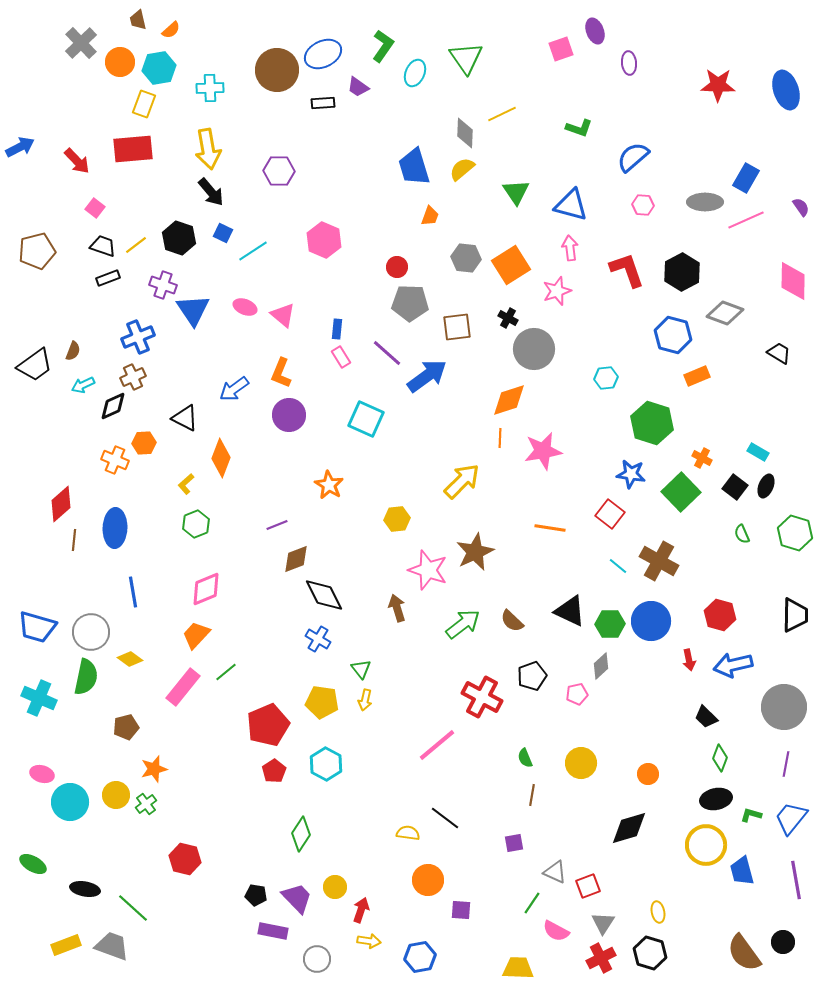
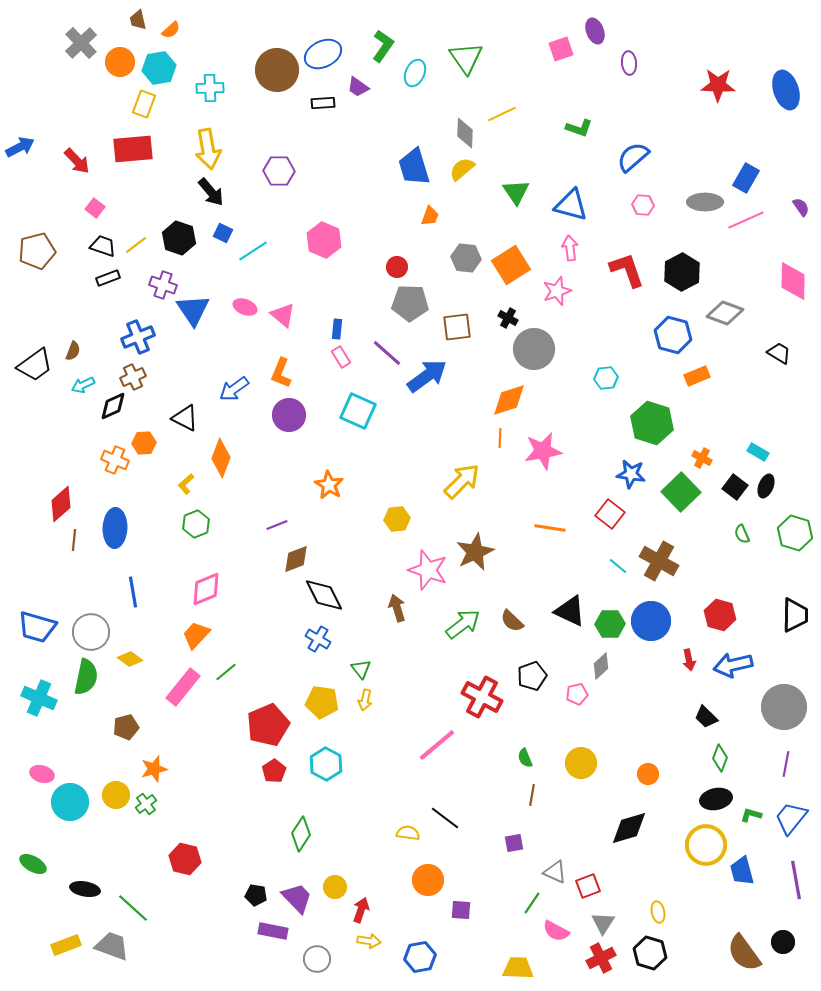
cyan square at (366, 419): moved 8 px left, 8 px up
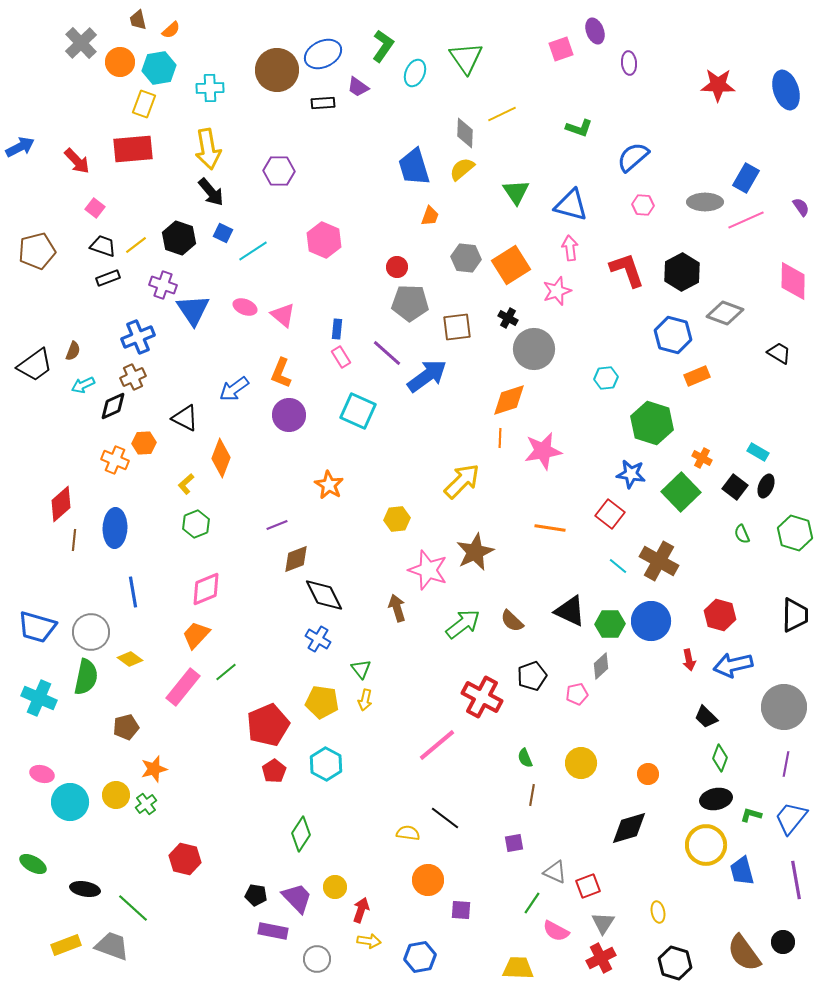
black hexagon at (650, 953): moved 25 px right, 10 px down
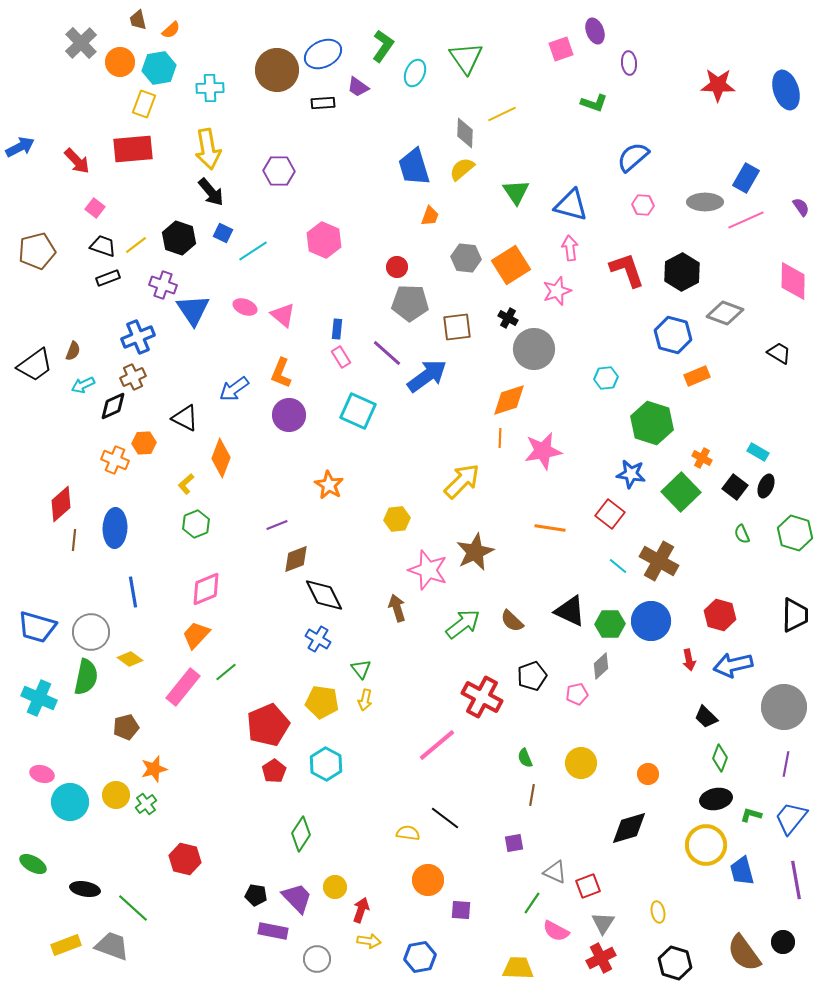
green L-shape at (579, 128): moved 15 px right, 25 px up
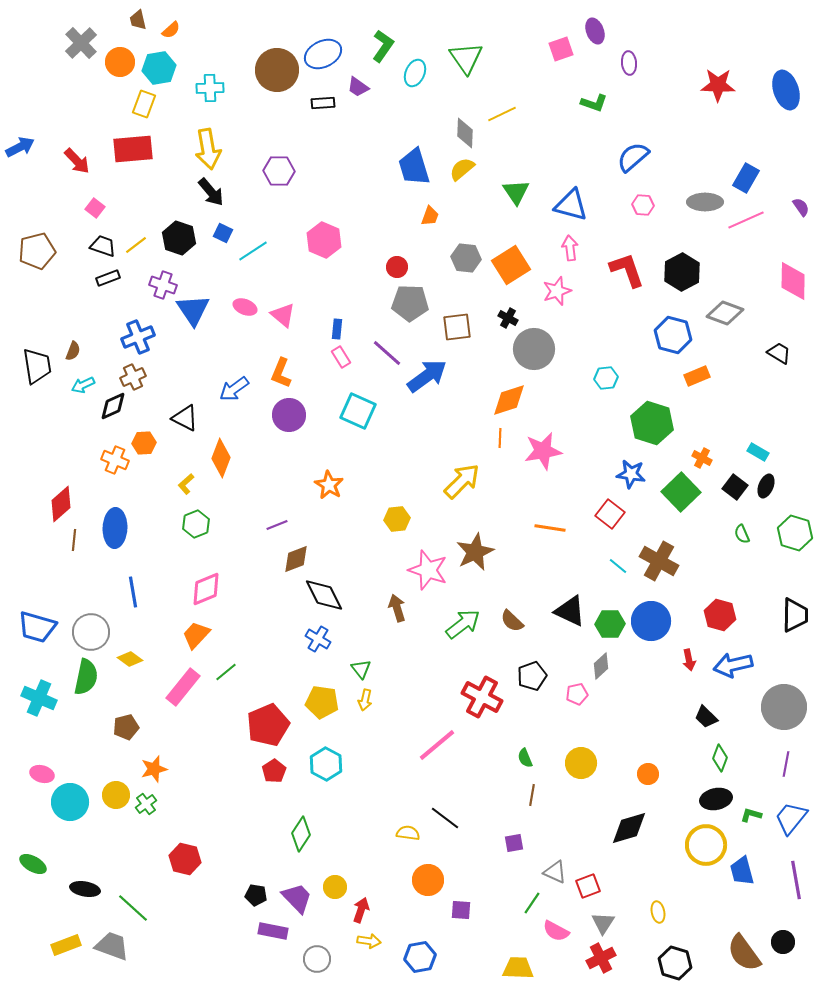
black trapezoid at (35, 365): moved 2 px right, 1 px down; rotated 63 degrees counterclockwise
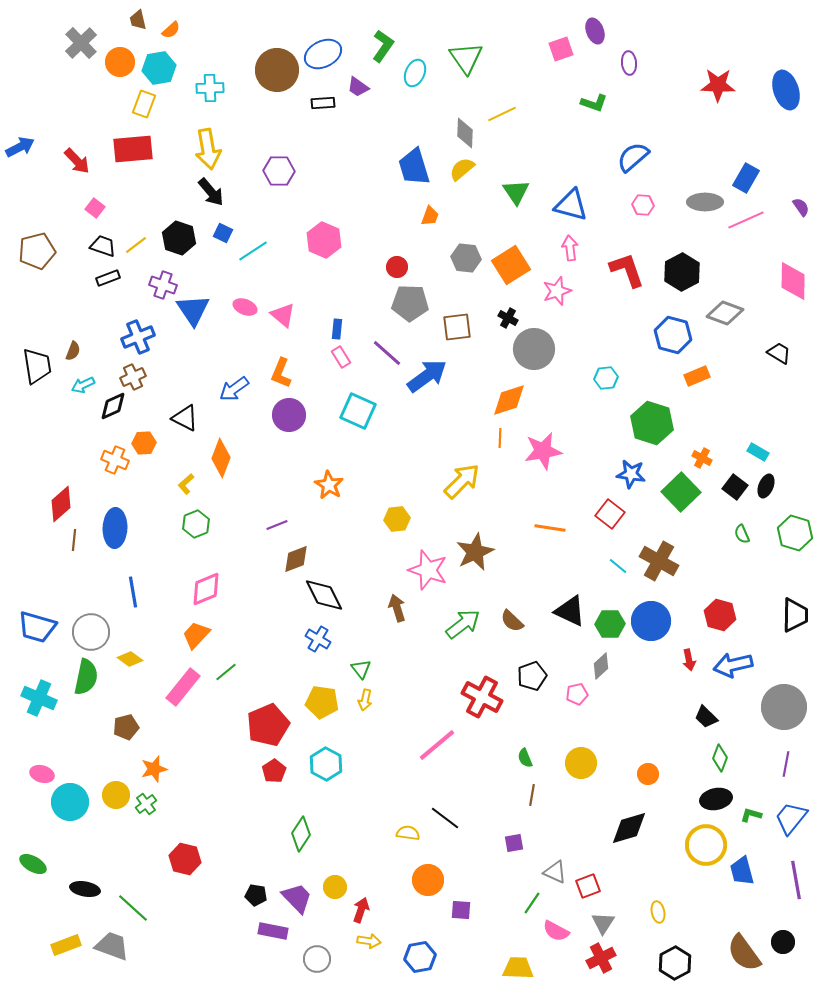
black hexagon at (675, 963): rotated 16 degrees clockwise
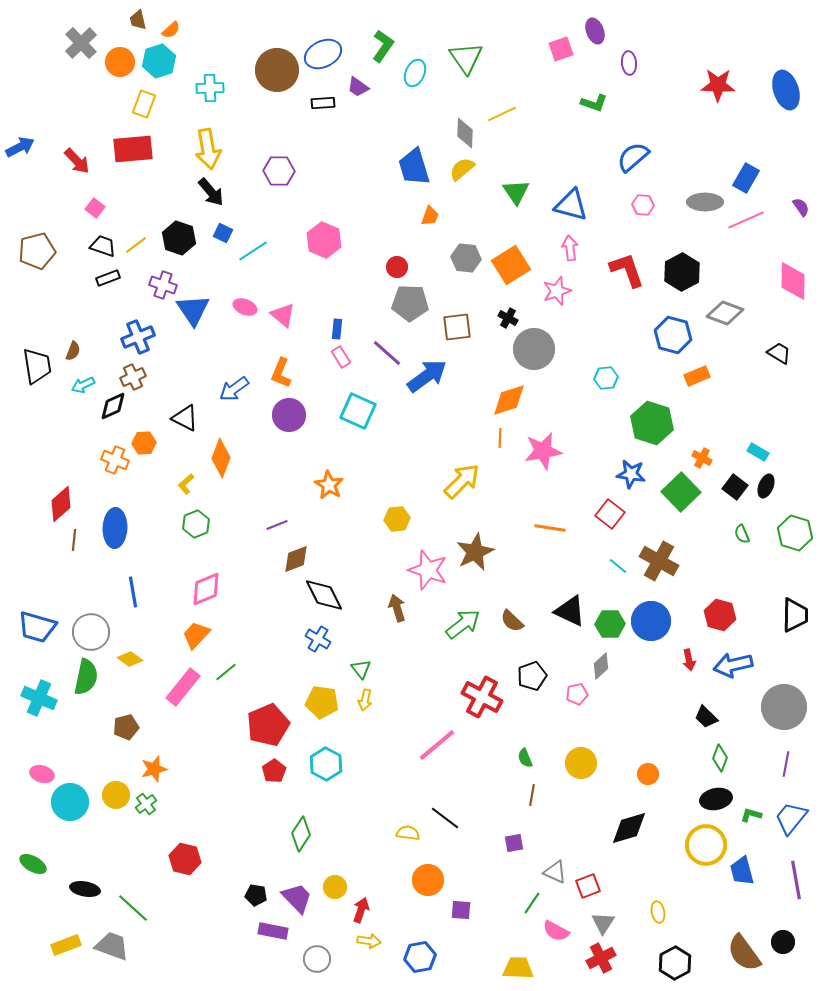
cyan hexagon at (159, 68): moved 7 px up; rotated 8 degrees counterclockwise
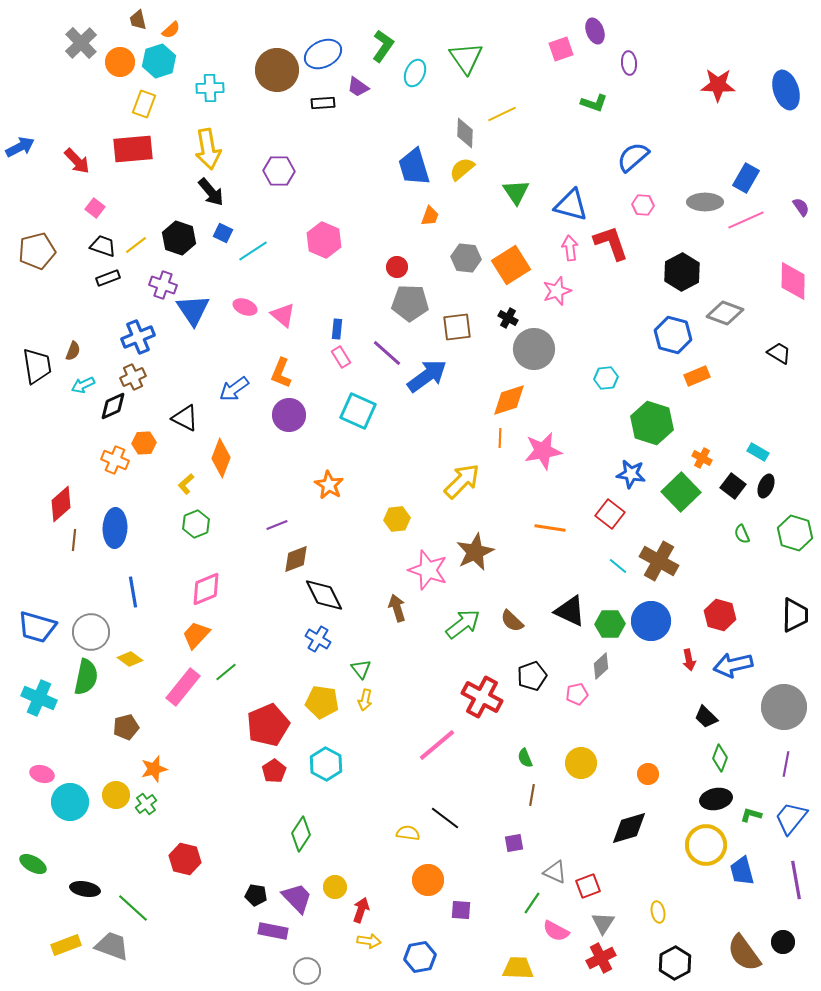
red L-shape at (627, 270): moved 16 px left, 27 px up
black square at (735, 487): moved 2 px left, 1 px up
gray circle at (317, 959): moved 10 px left, 12 px down
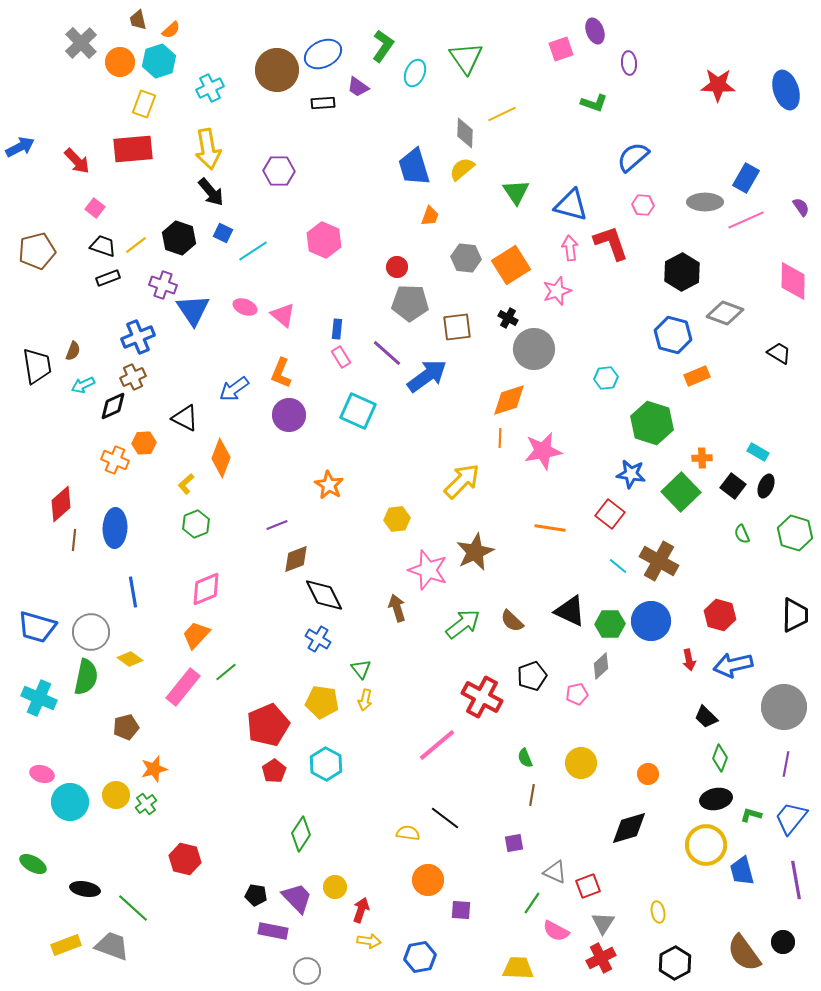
cyan cross at (210, 88): rotated 24 degrees counterclockwise
orange cross at (702, 458): rotated 30 degrees counterclockwise
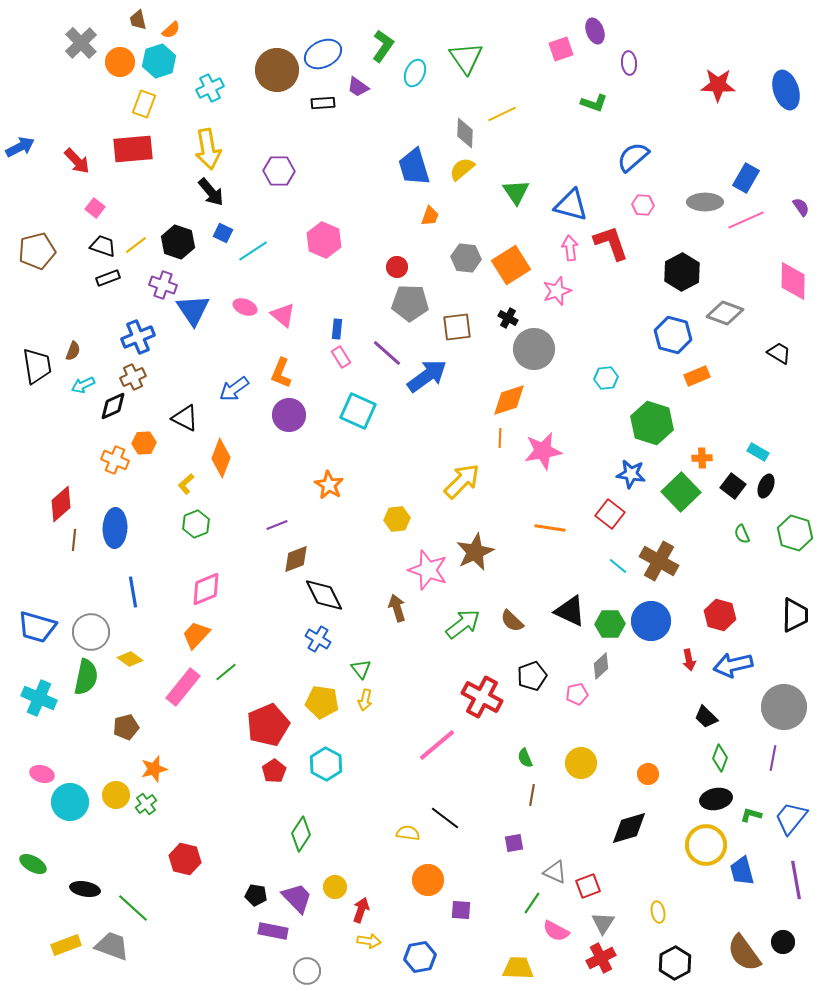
black hexagon at (179, 238): moved 1 px left, 4 px down
purple line at (786, 764): moved 13 px left, 6 px up
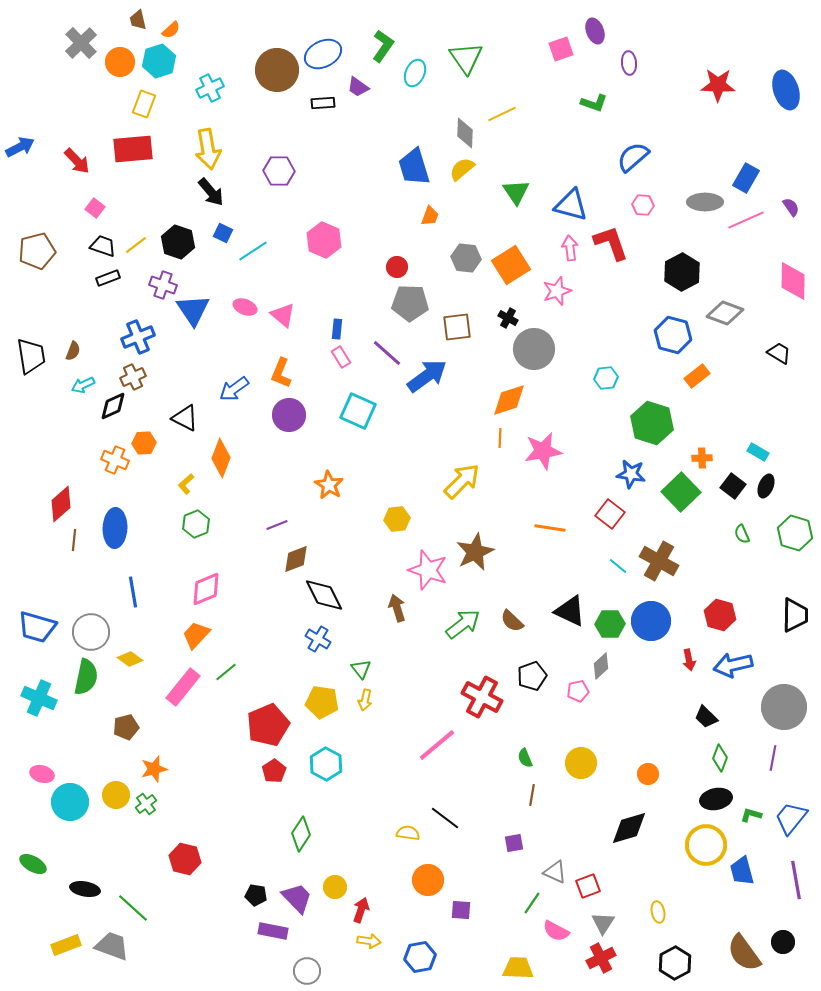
purple semicircle at (801, 207): moved 10 px left
black trapezoid at (37, 366): moved 6 px left, 10 px up
orange rectangle at (697, 376): rotated 15 degrees counterclockwise
pink pentagon at (577, 694): moved 1 px right, 3 px up
